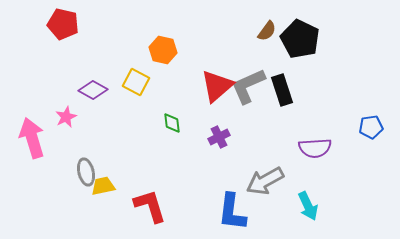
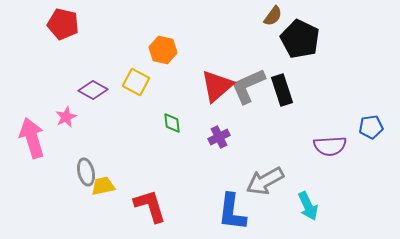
brown semicircle: moved 6 px right, 15 px up
purple semicircle: moved 15 px right, 2 px up
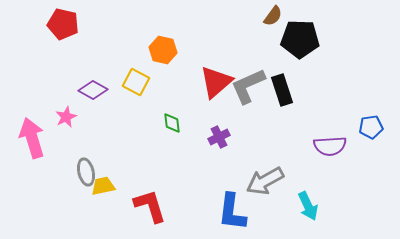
black pentagon: rotated 24 degrees counterclockwise
red triangle: moved 1 px left, 4 px up
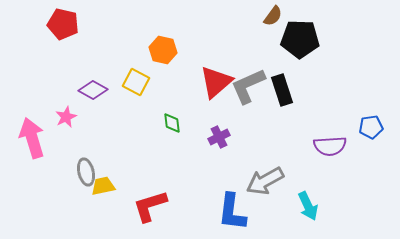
red L-shape: rotated 90 degrees counterclockwise
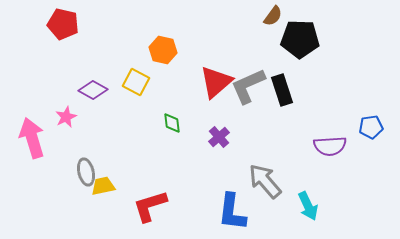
purple cross: rotated 15 degrees counterclockwise
gray arrow: rotated 78 degrees clockwise
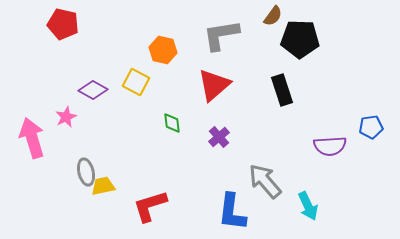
red triangle: moved 2 px left, 3 px down
gray L-shape: moved 27 px left, 51 px up; rotated 15 degrees clockwise
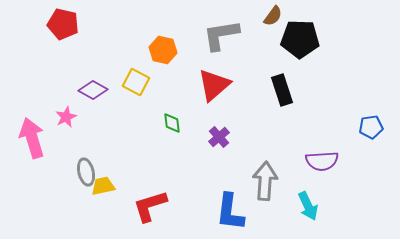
purple semicircle: moved 8 px left, 15 px down
gray arrow: rotated 45 degrees clockwise
blue L-shape: moved 2 px left
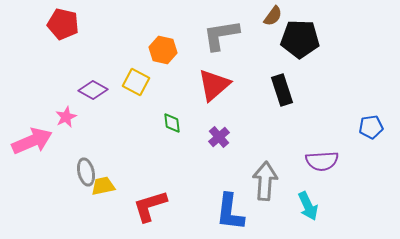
pink arrow: moved 3 px down; rotated 84 degrees clockwise
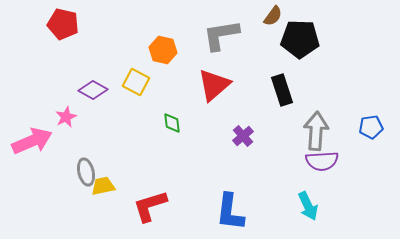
purple cross: moved 24 px right, 1 px up
gray arrow: moved 51 px right, 50 px up
